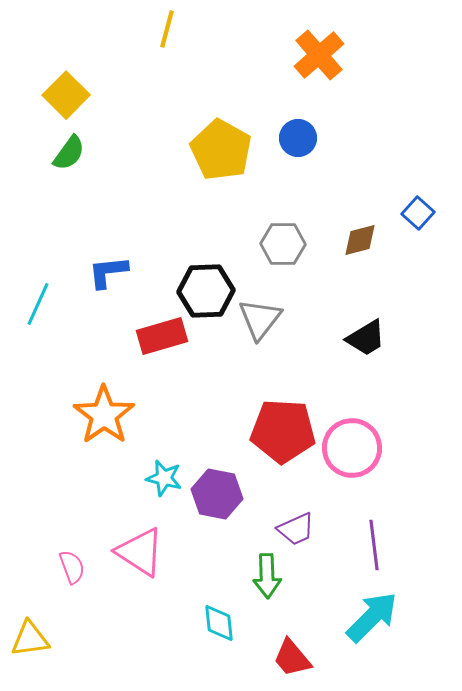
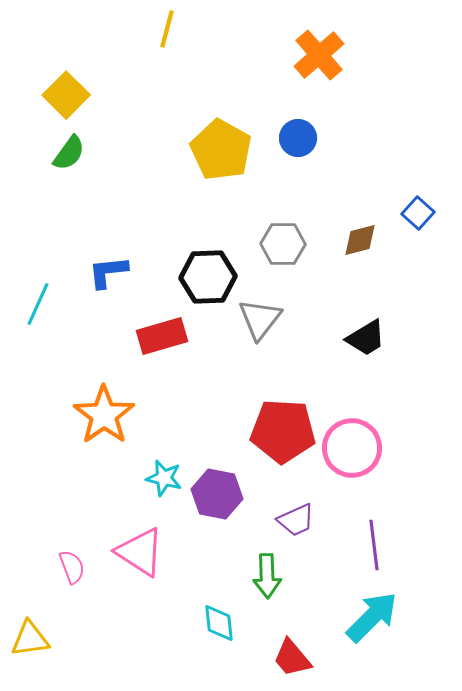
black hexagon: moved 2 px right, 14 px up
purple trapezoid: moved 9 px up
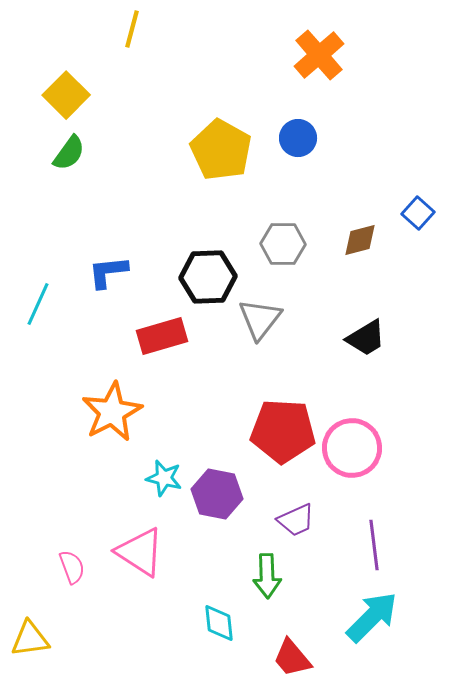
yellow line: moved 35 px left
orange star: moved 8 px right, 3 px up; rotated 8 degrees clockwise
